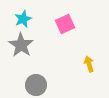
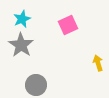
cyan star: moved 1 px left
pink square: moved 3 px right, 1 px down
yellow arrow: moved 9 px right, 1 px up
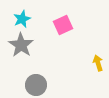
pink square: moved 5 px left
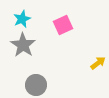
gray star: moved 2 px right
yellow arrow: rotated 70 degrees clockwise
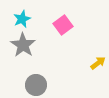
pink square: rotated 12 degrees counterclockwise
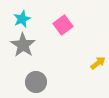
gray circle: moved 3 px up
